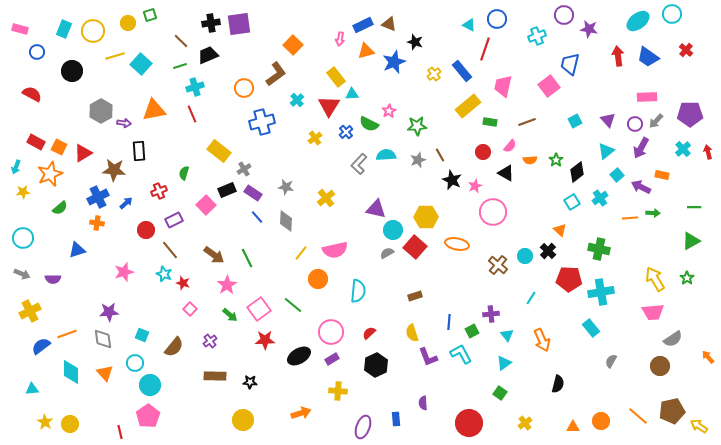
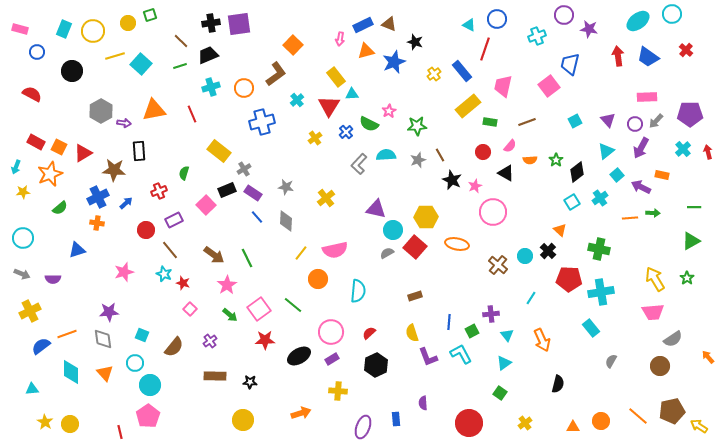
cyan cross at (195, 87): moved 16 px right
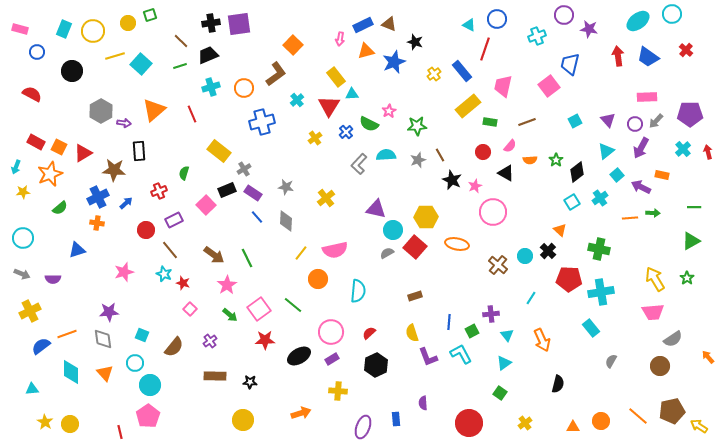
orange triangle at (154, 110): rotated 30 degrees counterclockwise
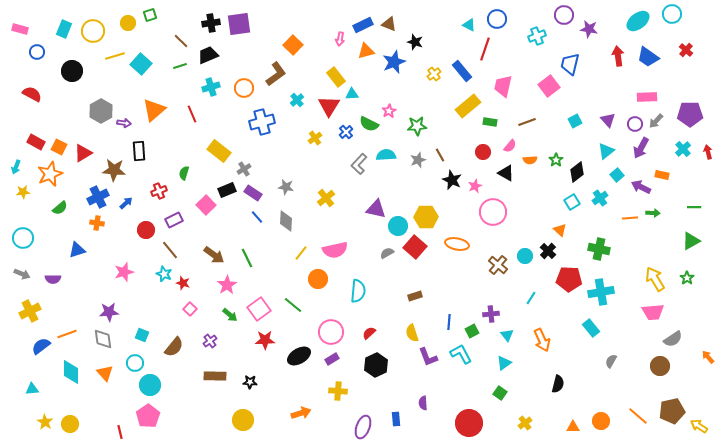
cyan circle at (393, 230): moved 5 px right, 4 px up
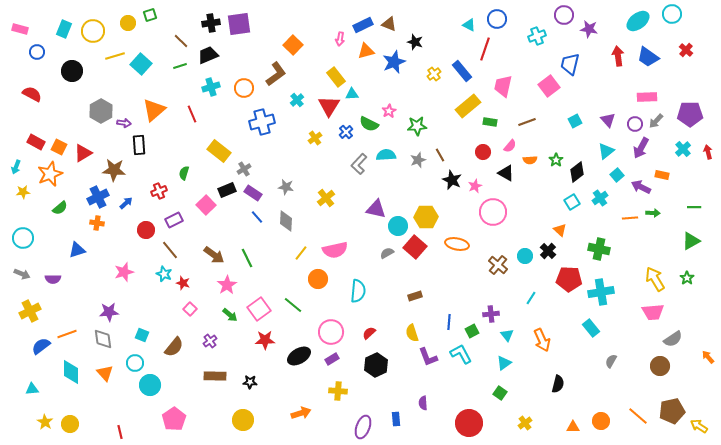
black rectangle at (139, 151): moved 6 px up
pink pentagon at (148, 416): moved 26 px right, 3 px down
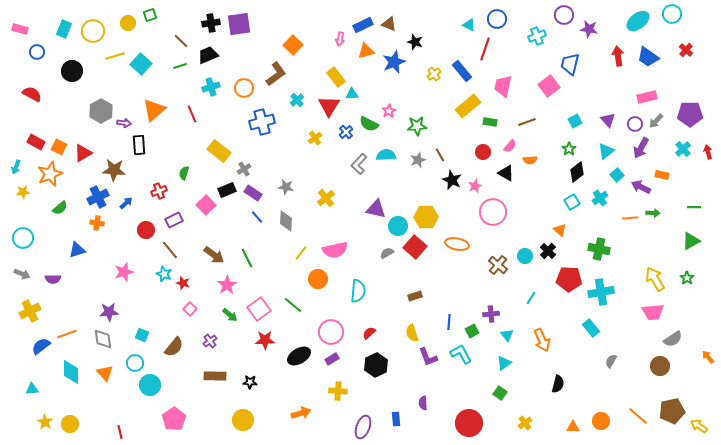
pink rectangle at (647, 97): rotated 12 degrees counterclockwise
green star at (556, 160): moved 13 px right, 11 px up
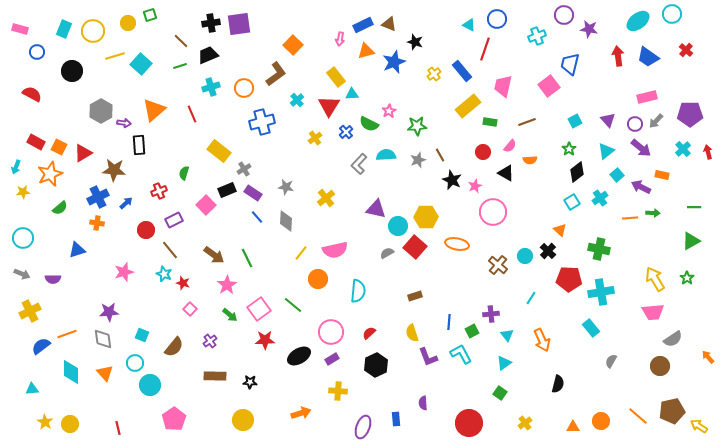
purple arrow at (641, 148): rotated 80 degrees counterclockwise
red line at (120, 432): moved 2 px left, 4 px up
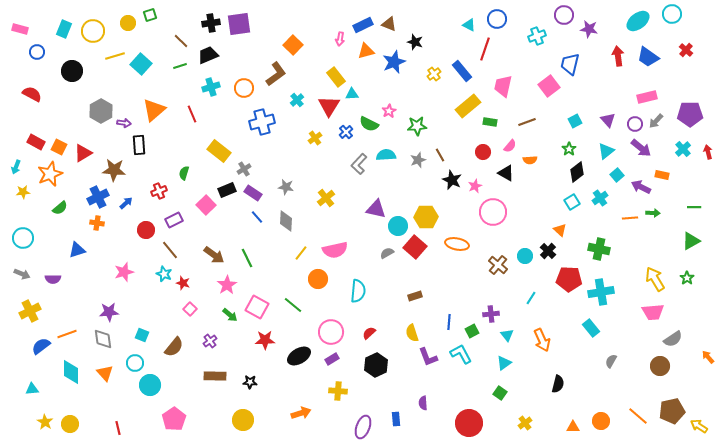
pink square at (259, 309): moved 2 px left, 2 px up; rotated 25 degrees counterclockwise
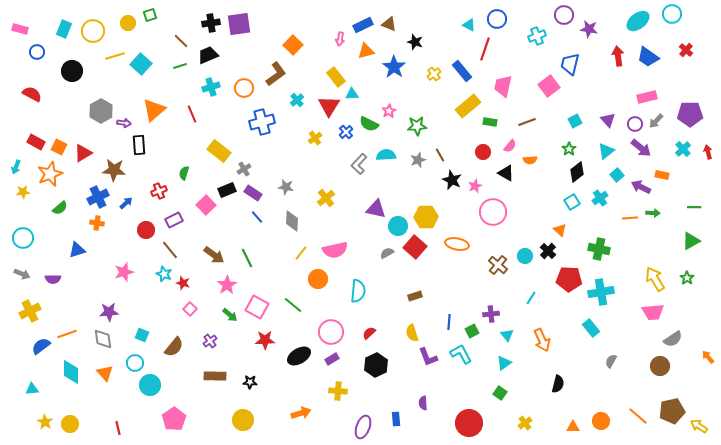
blue star at (394, 62): moved 5 px down; rotated 15 degrees counterclockwise
gray diamond at (286, 221): moved 6 px right
